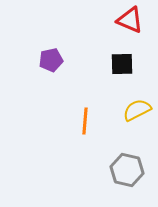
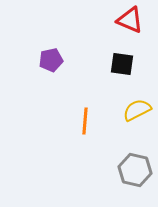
black square: rotated 10 degrees clockwise
gray hexagon: moved 8 px right
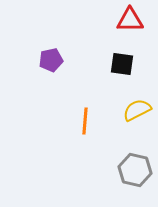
red triangle: rotated 24 degrees counterclockwise
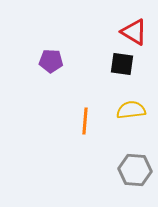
red triangle: moved 4 px right, 12 px down; rotated 32 degrees clockwise
purple pentagon: moved 1 px down; rotated 15 degrees clockwise
yellow semicircle: moved 6 px left; rotated 20 degrees clockwise
gray hexagon: rotated 8 degrees counterclockwise
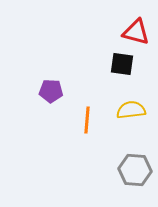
red triangle: moved 2 px right; rotated 16 degrees counterclockwise
purple pentagon: moved 30 px down
orange line: moved 2 px right, 1 px up
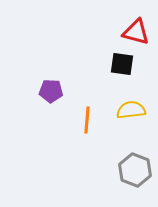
gray hexagon: rotated 16 degrees clockwise
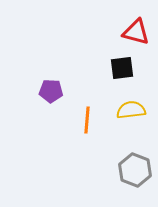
black square: moved 4 px down; rotated 15 degrees counterclockwise
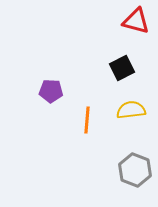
red triangle: moved 11 px up
black square: rotated 20 degrees counterclockwise
